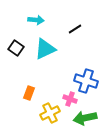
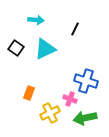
black line: rotated 32 degrees counterclockwise
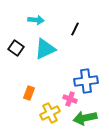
blue cross: rotated 25 degrees counterclockwise
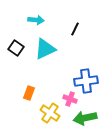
yellow cross: rotated 30 degrees counterclockwise
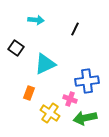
cyan triangle: moved 15 px down
blue cross: moved 1 px right
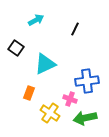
cyan arrow: rotated 35 degrees counterclockwise
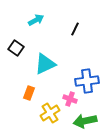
yellow cross: rotated 24 degrees clockwise
green arrow: moved 3 px down
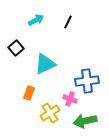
black line: moved 7 px left, 7 px up
black square: rotated 14 degrees clockwise
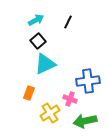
black square: moved 22 px right, 7 px up
blue cross: moved 1 px right
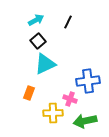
yellow cross: moved 3 px right; rotated 30 degrees clockwise
